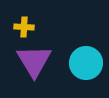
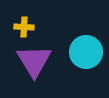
cyan circle: moved 11 px up
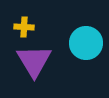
cyan circle: moved 9 px up
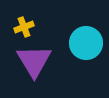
yellow cross: rotated 24 degrees counterclockwise
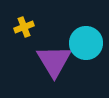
purple triangle: moved 20 px right
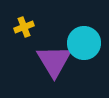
cyan circle: moved 2 px left
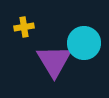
yellow cross: rotated 12 degrees clockwise
